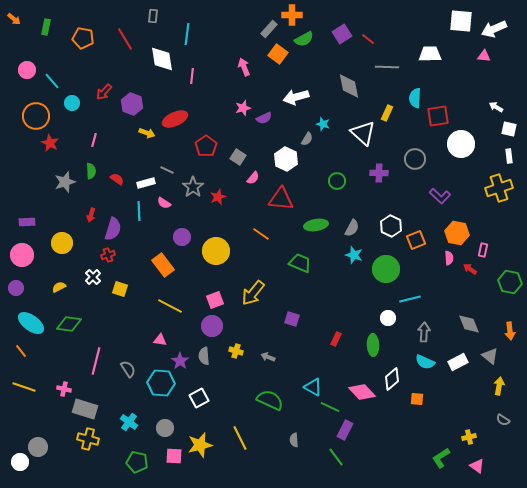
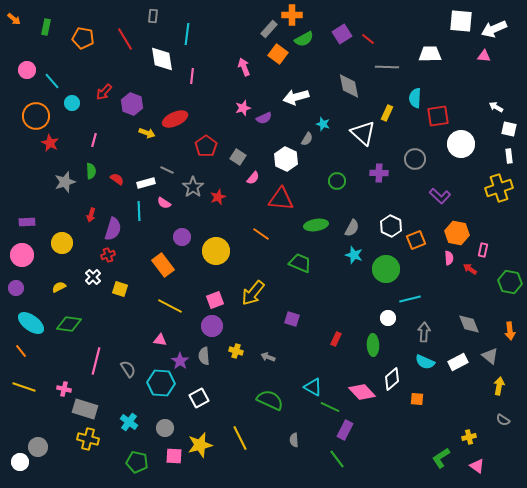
green line at (336, 457): moved 1 px right, 2 px down
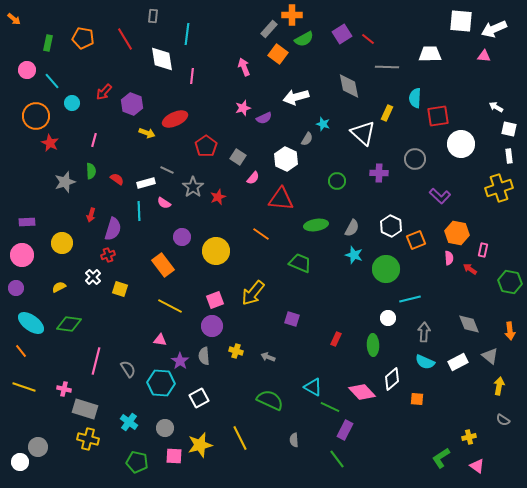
green rectangle at (46, 27): moved 2 px right, 16 px down
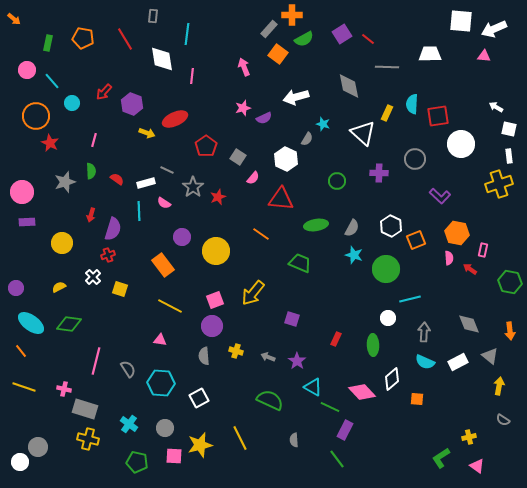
cyan semicircle at (415, 98): moved 3 px left, 6 px down
yellow cross at (499, 188): moved 4 px up
pink circle at (22, 255): moved 63 px up
purple star at (180, 361): moved 117 px right
cyan cross at (129, 422): moved 2 px down
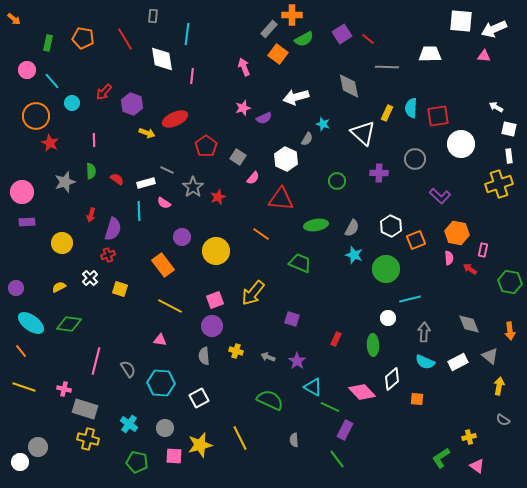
cyan semicircle at (412, 104): moved 1 px left, 4 px down
pink line at (94, 140): rotated 16 degrees counterclockwise
white cross at (93, 277): moved 3 px left, 1 px down
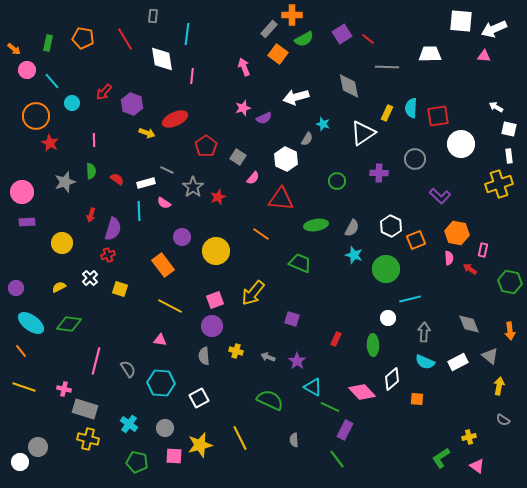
orange arrow at (14, 19): moved 30 px down
white triangle at (363, 133): rotated 44 degrees clockwise
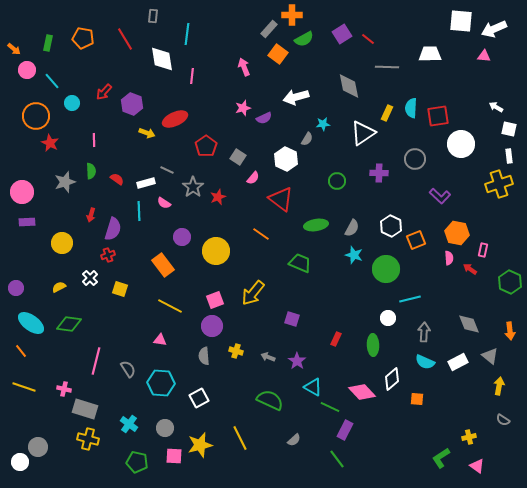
cyan star at (323, 124): rotated 24 degrees counterclockwise
red triangle at (281, 199): rotated 32 degrees clockwise
green hexagon at (510, 282): rotated 15 degrees clockwise
gray semicircle at (294, 440): rotated 128 degrees counterclockwise
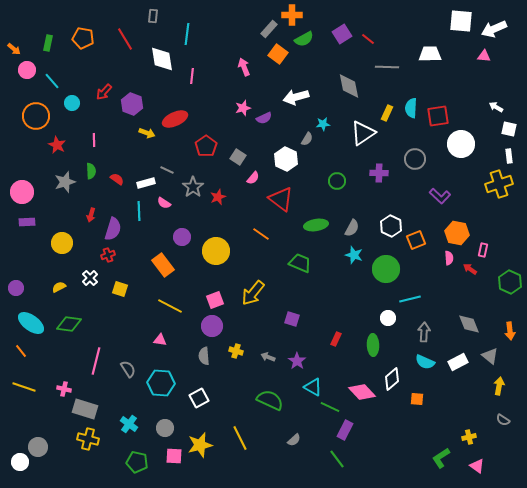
red star at (50, 143): moved 7 px right, 2 px down
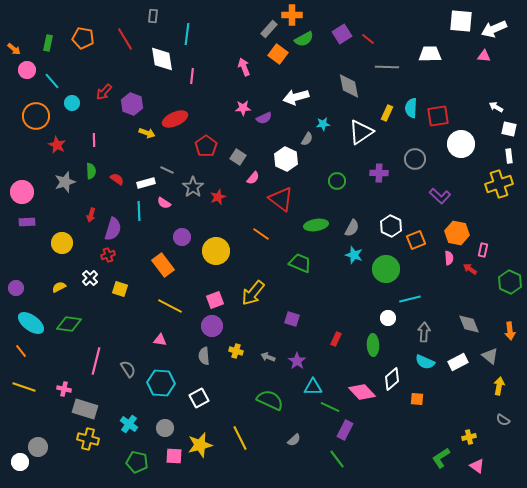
pink star at (243, 108): rotated 14 degrees clockwise
white triangle at (363, 133): moved 2 px left, 1 px up
cyan triangle at (313, 387): rotated 30 degrees counterclockwise
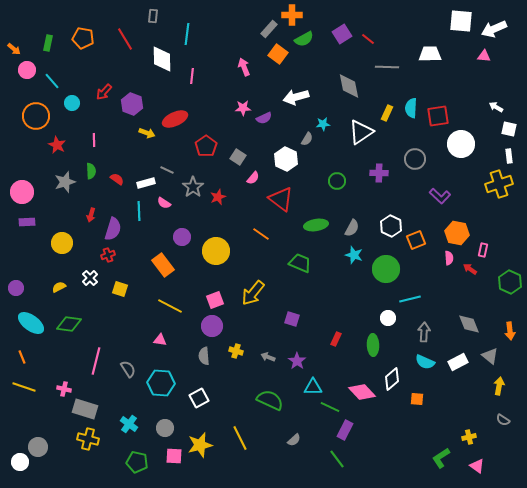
white diamond at (162, 59): rotated 8 degrees clockwise
orange line at (21, 351): moved 1 px right, 6 px down; rotated 16 degrees clockwise
